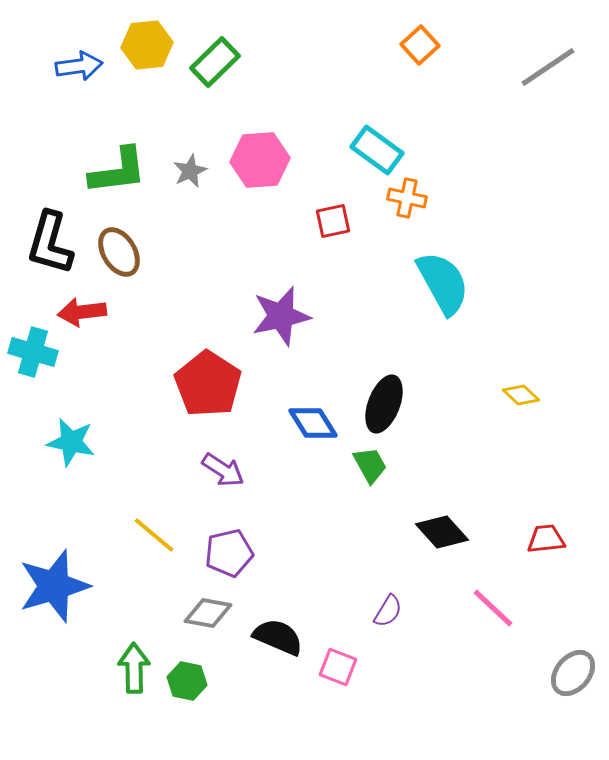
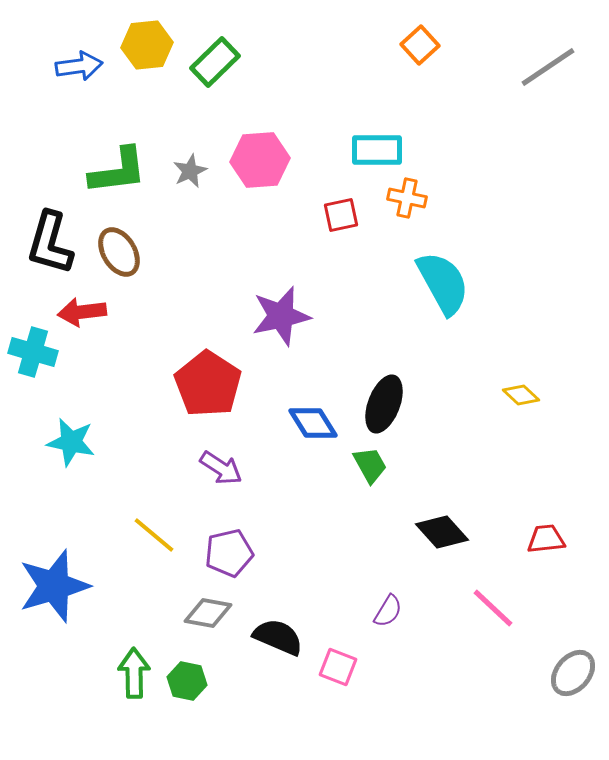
cyan rectangle: rotated 36 degrees counterclockwise
red square: moved 8 px right, 6 px up
purple arrow: moved 2 px left, 2 px up
green arrow: moved 5 px down
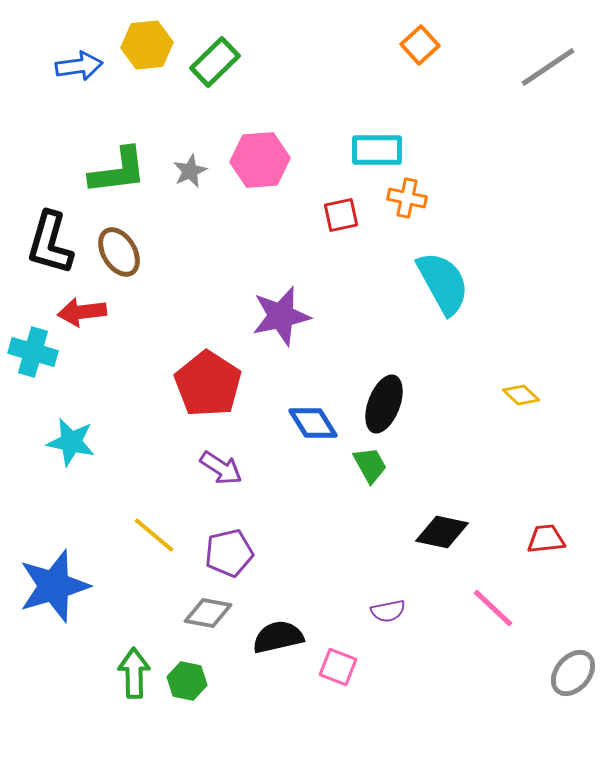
black diamond: rotated 36 degrees counterclockwise
purple semicircle: rotated 48 degrees clockwise
black semicircle: rotated 36 degrees counterclockwise
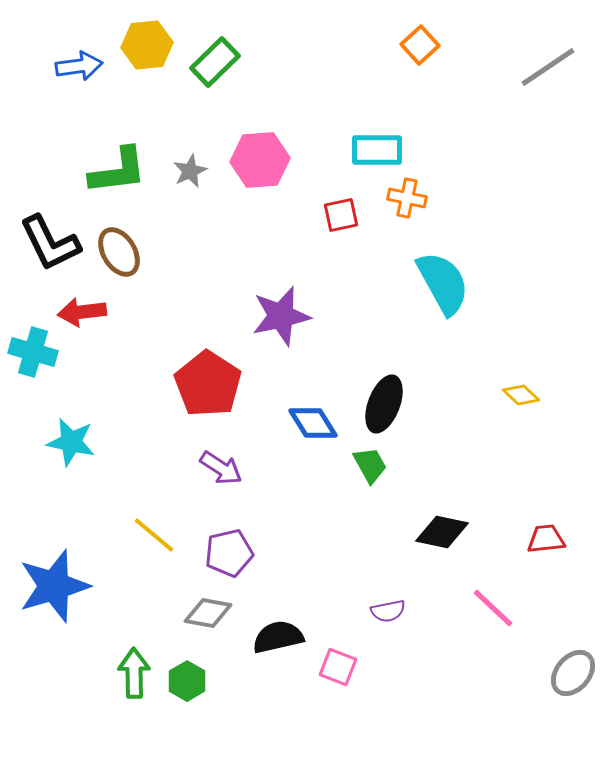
black L-shape: rotated 42 degrees counterclockwise
green hexagon: rotated 18 degrees clockwise
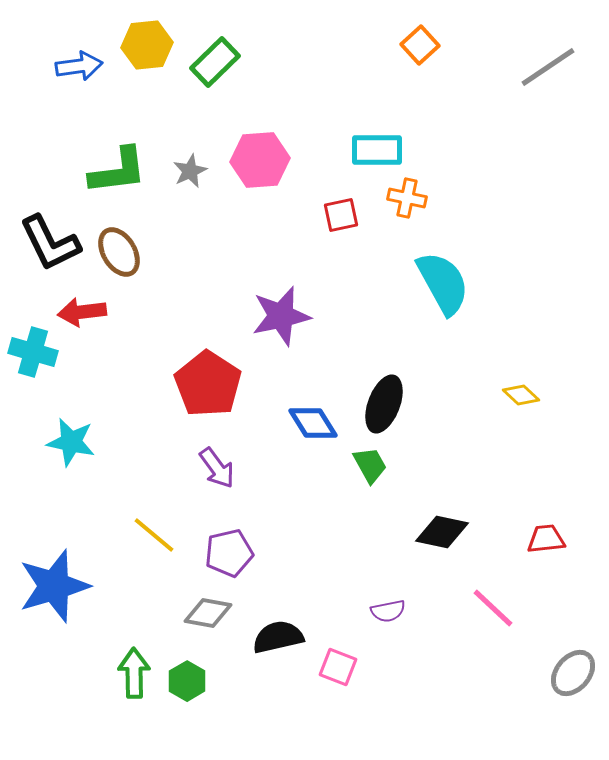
purple arrow: moved 4 px left; rotated 21 degrees clockwise
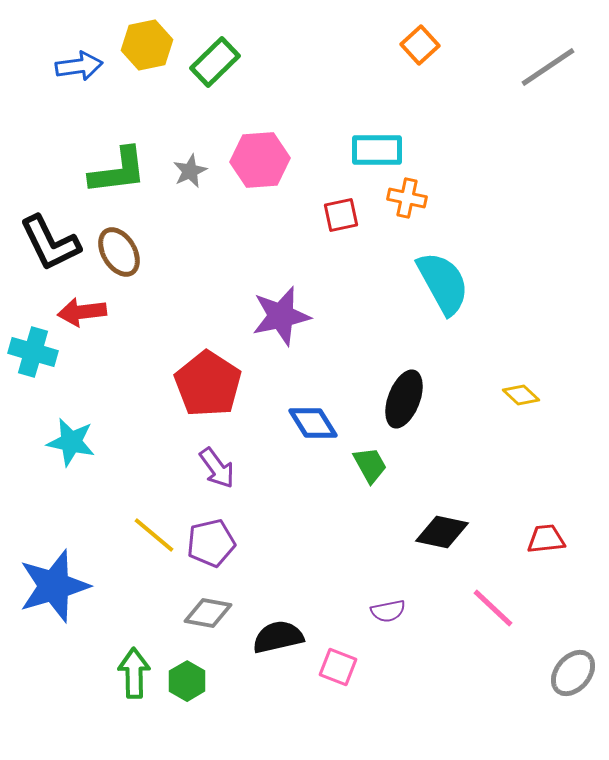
yellow hexagon: rotated 6 degrees counterclockwise
black ellipse: moved 20 px right, 5 px up
purple pentagon: moved 18 px left, 10 px up
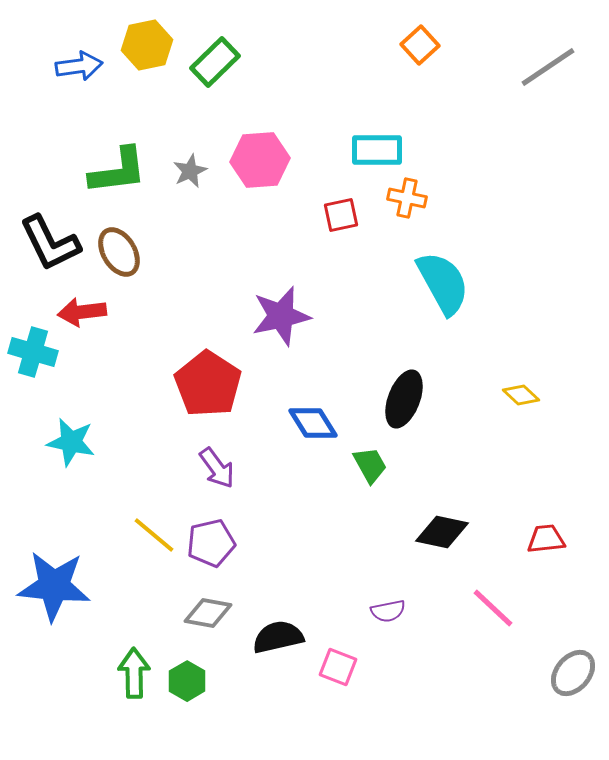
blue star: rotated 22 degrees clockwise
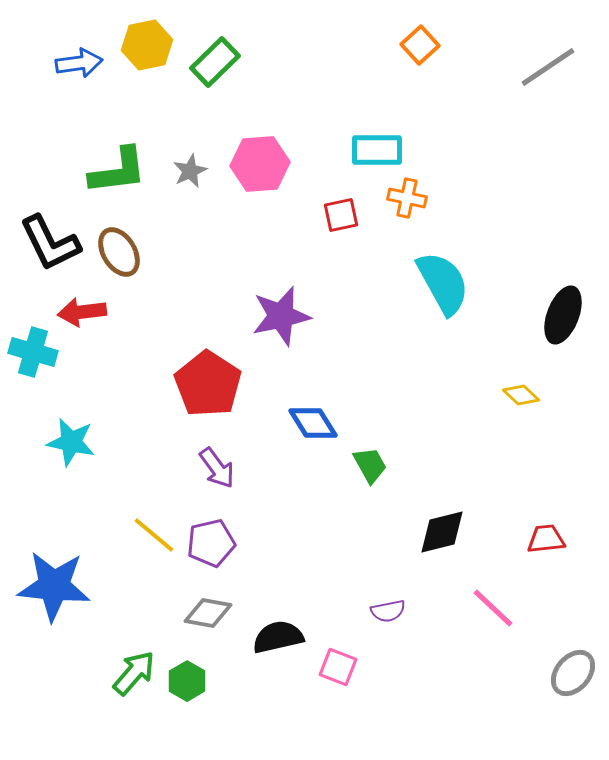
blue arrow: moved 3 px up
pink hexagon: moved 4 px down
black ellipse: moved 159 px right, 84 px up
black diamond: rotated 26 degrees counterclockwise
green arrow: rotated 42 degrees clockwise
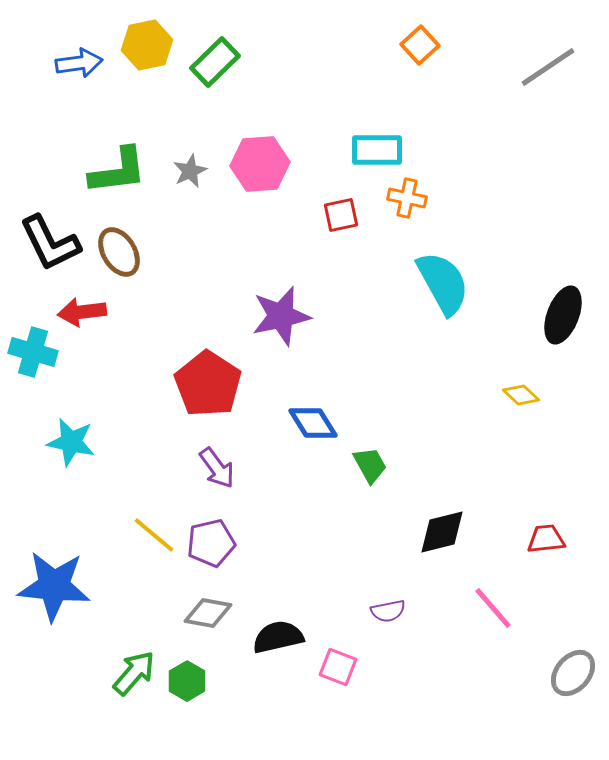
pink line: rotated 6 degrees clockwise
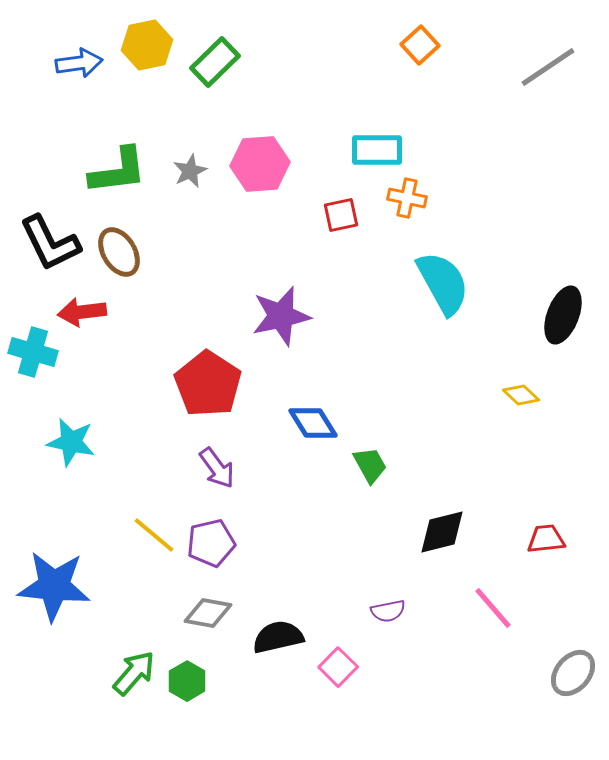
pink square: rotated 24 degrees clockwise
